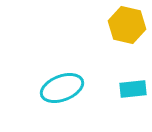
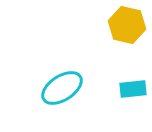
cyan ellipse: rotated 12 degrees counterclockwise
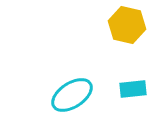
cyan ellipse: moved 10 px right, 7 px down
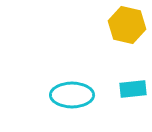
cyan ellipse: rotated 33 degrees clockwise
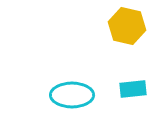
yellow hexagon: moved 1 px down
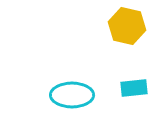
cyan rectangle: moved 1 px right, 1 px up
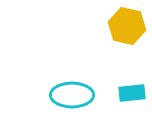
cyan rectangle: moved 2 px left, 5 px down
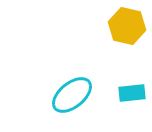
cyan ellipse: rotated 39 degrees counterclockwise
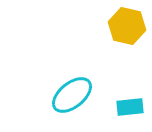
cyan rectangle: moved 2 px left, 14 px down
